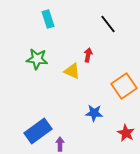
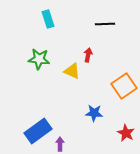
black line: moved 3 px left; rotated 54 degrees counterclockwise
green star: moved 2 px right
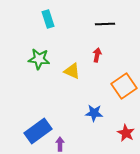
red arrow: moved 9 px right
